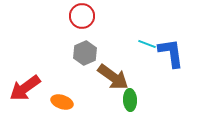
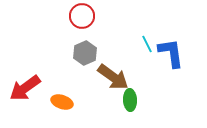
cyan line: rotated 42 degrees clockwise
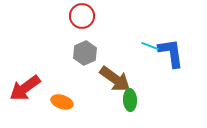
cyan line: moved 3 px right, 2 px down; rotated 42 degrees counterclockwise
brown arrow: moved 2 px right, 2 px down
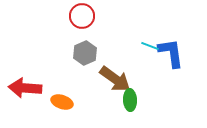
red arrow: rotated 40 degrees clockwise
